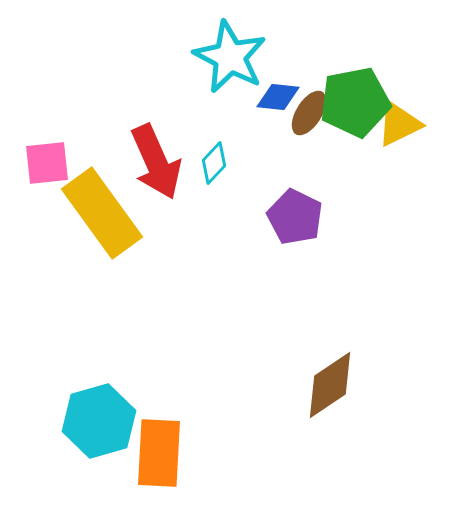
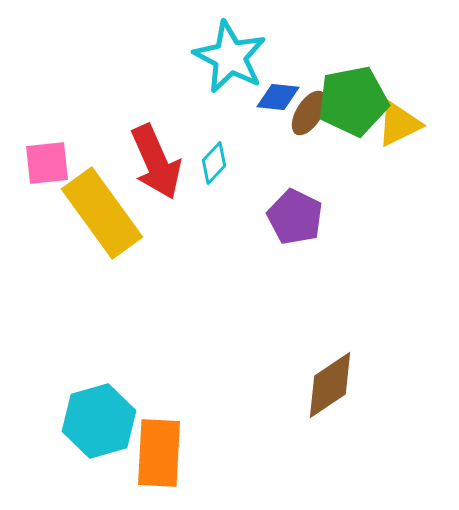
green pentagon: moved 2 px left, 1 px up
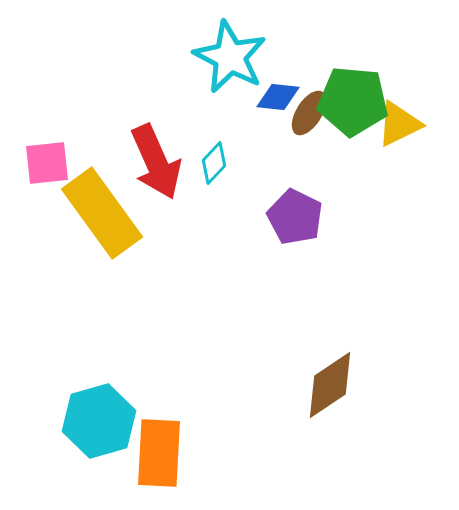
green pentagon: rotated 16 degrees clockwise
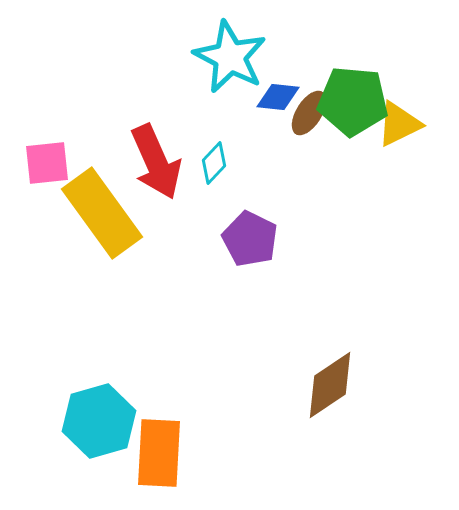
purple pentagon: moved 45 px left, 22 px down
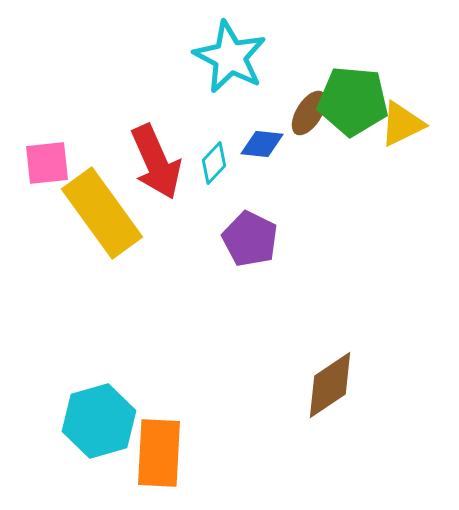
blue diamond: moved 16 px left, 47 px down
yellow triangle: moved 3 px right
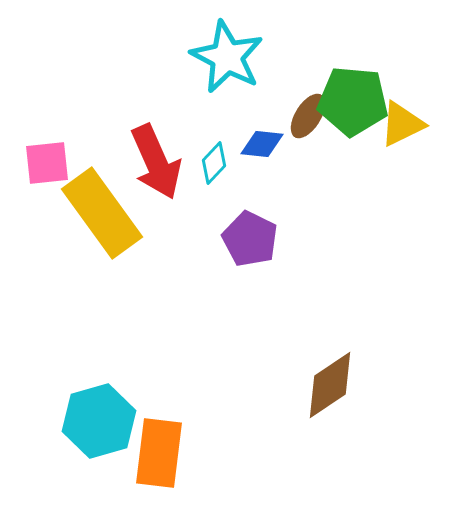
cyan star: moved 3 px left
brown ellipse: moved 1 px left, 3 px down
orange rectangle: rotated 4 degrees clockwise
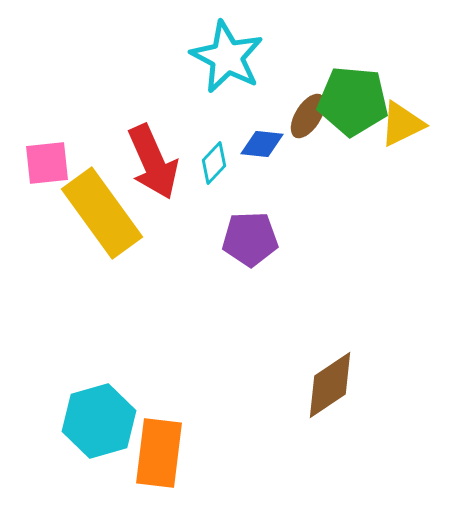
red arrow: moved 3 px left
purple pentagon: rotated 28 degrees counterclockwise
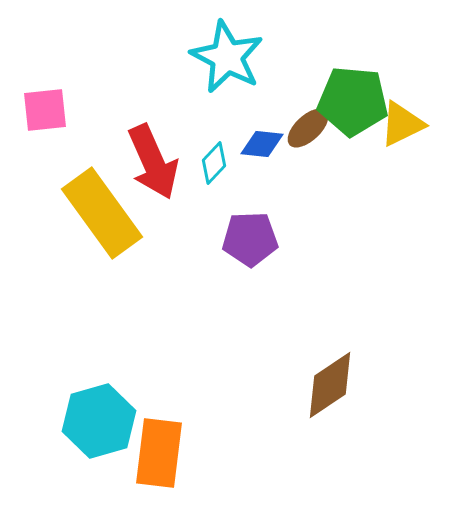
brown ellipse: moved 12 px down; rotated 15 degrees clockwise
pink square: moved 2 px left, 53 px up
